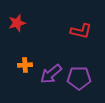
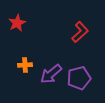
red star: rotated 12 degrees counterclockwise
red L-shape: moved 1 px left, 1 px down; rotated 55 degrees counterclockwise
purple pentagon: rotated 15 degrees counterclockwise
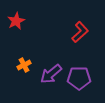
red star: moved 1 px left, 2 px up
orange cross: moved 1 px left; rotated 24 degrees counterclockwise
purple pentagon: rotated 15 degrees clockwise
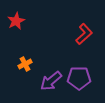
red L-shape: moved 4 px right, 2 px down
orange cross: moved 1 px right, 1 px up
purple arrow: moved 7 px down
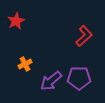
red L-shape: moved 2 px down
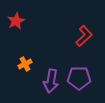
purple arrow: rotated 40 degrees counterclockwise
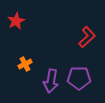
red L-shape: moved 3 px right, 1 px down
